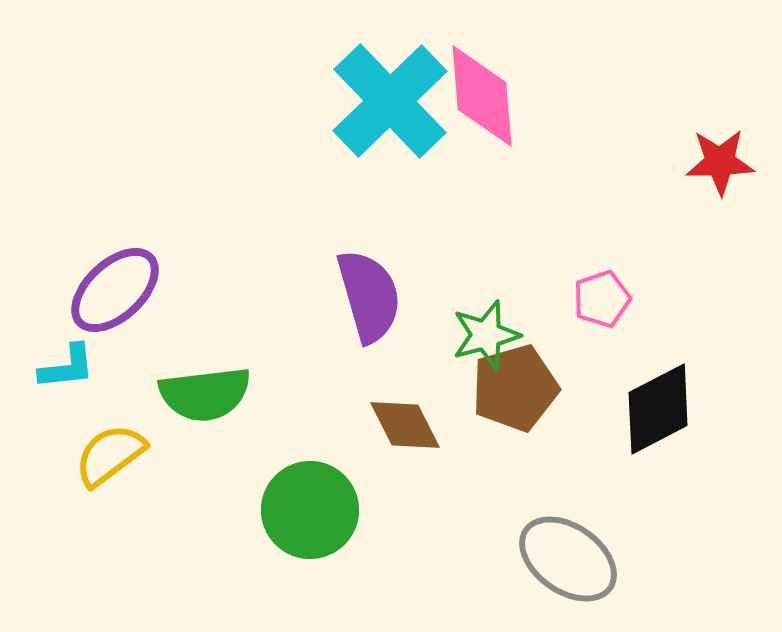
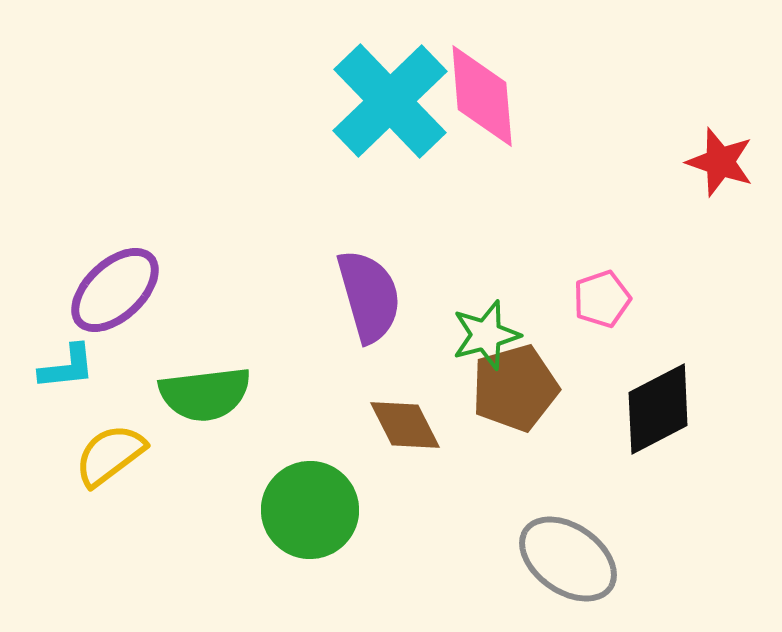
red star: rotated 20 degrees clockwise
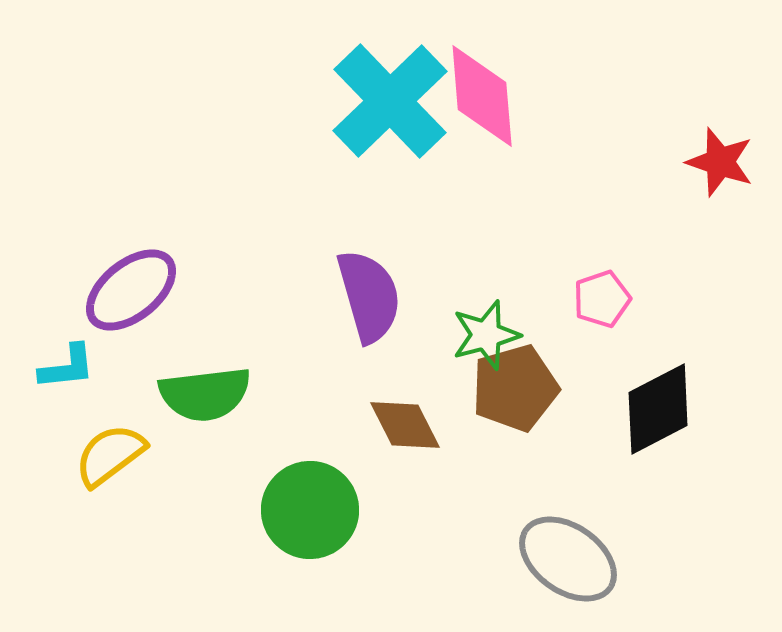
purple ellipse: moved 16 px right; rotated 4 degrees clockwise
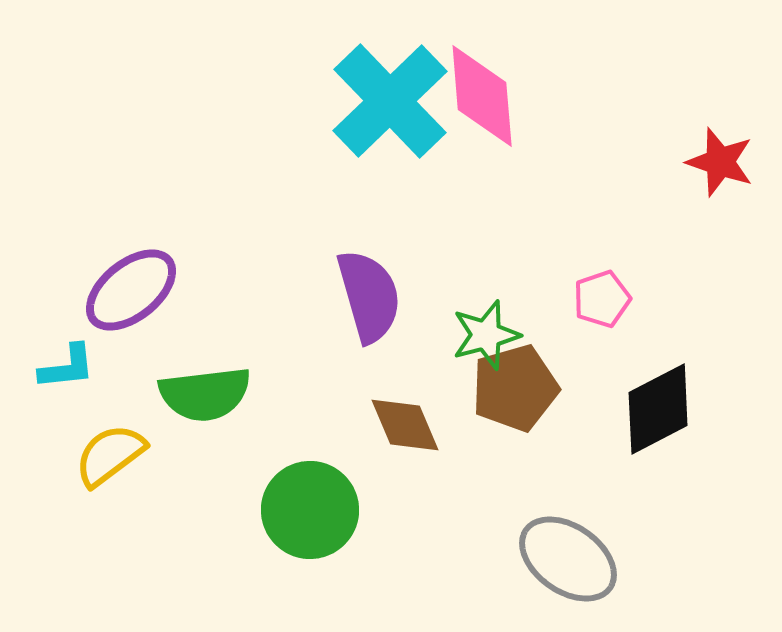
brown diamond: rotated 4 degrees clockwise
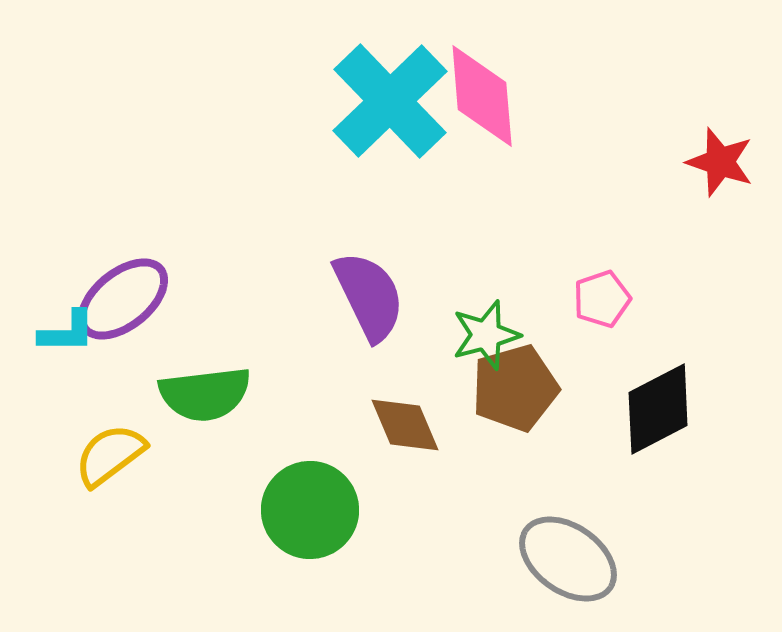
purple ellipse: moved 8 px left, 9 px down
purple semicircle: rotated 10 degrees counterclockwise
cyan L-shape: moved 35 px up; rotated 6 degrees clockwise
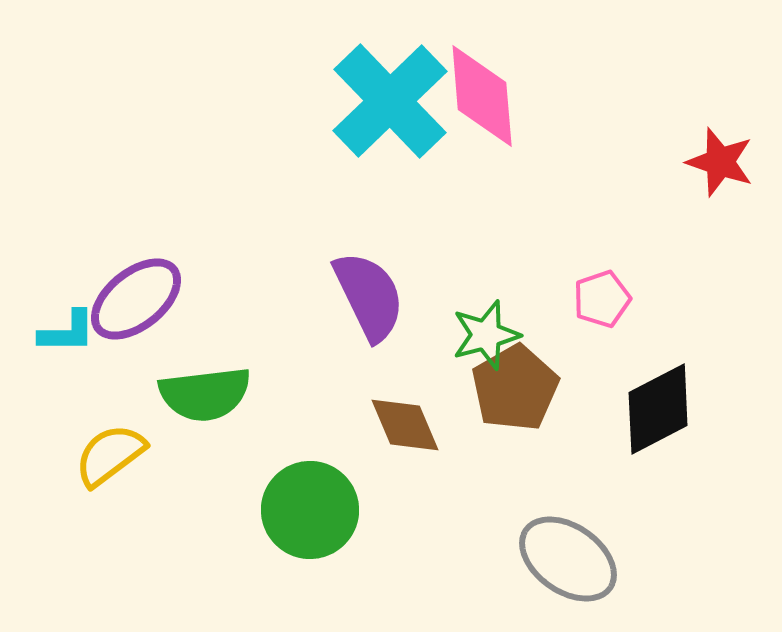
purple ellipse: moved 13 px right
brown pentagon: rotated 14 degrees counterclockwise
